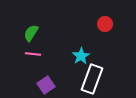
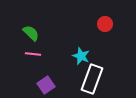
green semicircle: rotated 102 degrees clockwise
cyan star: rotated 18 degrees counterclockwise
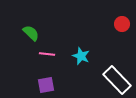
red circle: moved 17 px right
pink line: moved 14 px right
white rectangle: moved 25 px right, 1 px down; rotated 64 degrees counterclockwise
purple square: rotated 24 degrees clockwise
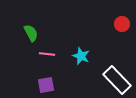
green semicircle: rotated 18 degrees clockwise
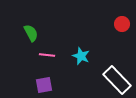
pink line: moved 1 px down
purple square: moved 2 px left
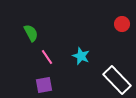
pink line: moved 2 px down; rotated 49 degrees clockwise
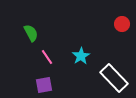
cyan star: rotated 18 degrees clockwise
white rectangle: moved 3 px left, 2 px up
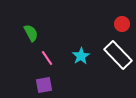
pink line: moved 1 px down
white rectangle: moved 4 px right, 23 px up
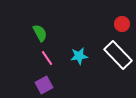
green semicircle: moved 9 px right
cyan star: moved 2 px left; rotated 24 degrees clockwise
purple square: rotated 18 degrees counterclockwise
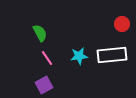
white rectangle: moved 6 px left; rotated 52 degrees counterclockwise
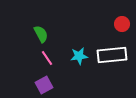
green semicircle: moved 1 px right, 1 px down
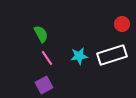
white rectangle: rotated 12 degrees counterclockwise
